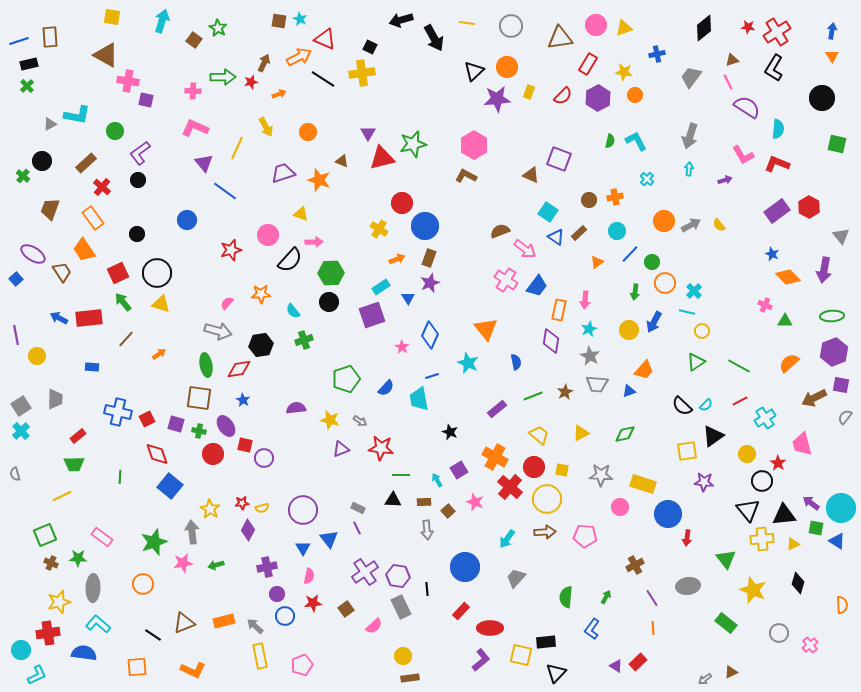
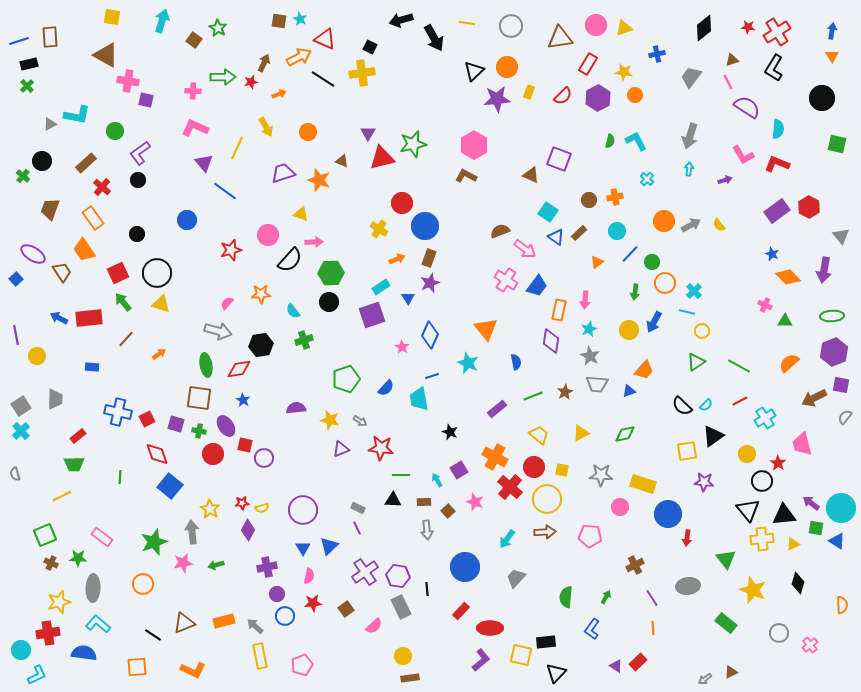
pink pentagon at (585, 536): moved 5 px right
blue triangle at (329, 539): moved 7 px down; rotated 24 degrees clockwise
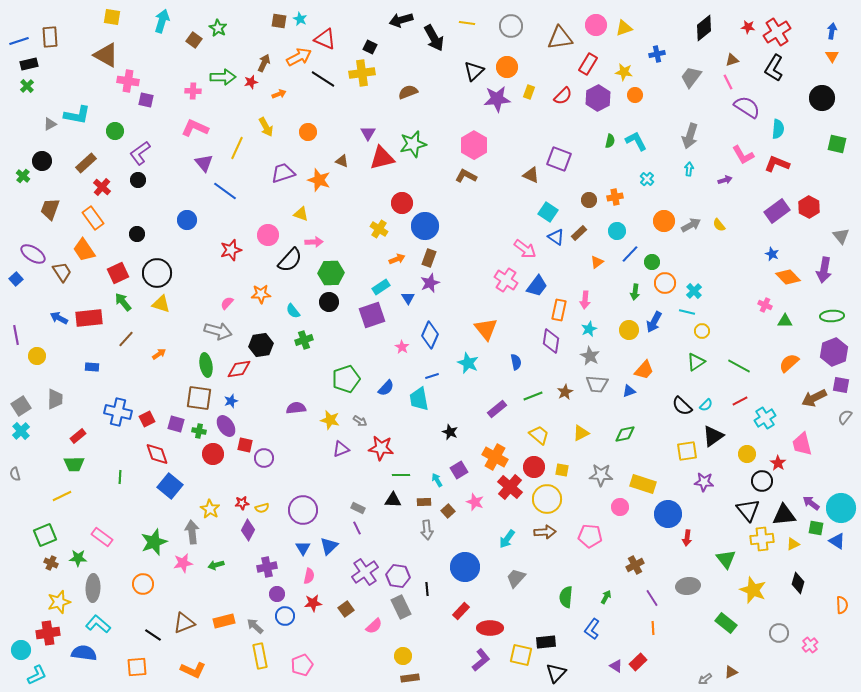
brown semicircle at (500, 231): moved 92 px left, 139 px up
blue star at (243, 400): moved 12 px left, 1 px down; rotated 24 degrees clockwise
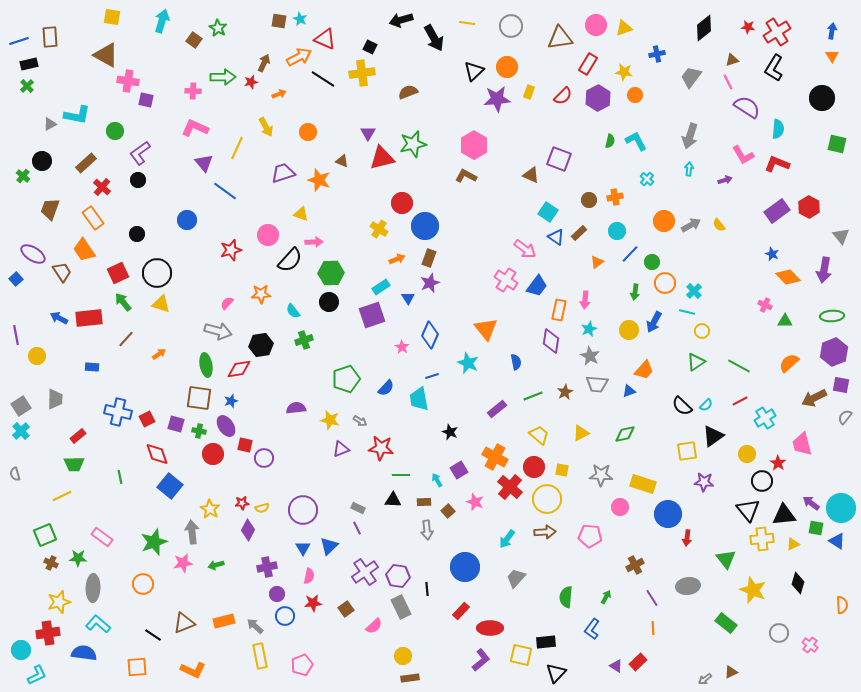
green line at (120, 477): rotated 16 degrees counterclockwise
pink cross at (810, 645): rotated 14 degrees counterclockwise
